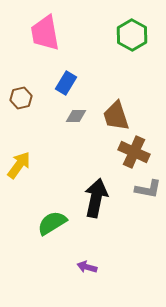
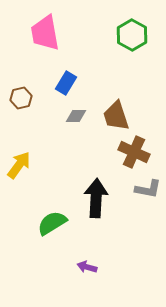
black arrow: rotated 9 degrees counterclockwise
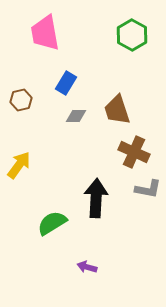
brown hexagon: moved 2 px down
brown trapezoid: moved 1 px right, 6 px up
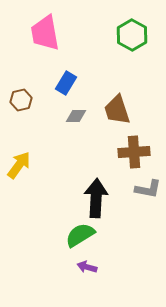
brown cross: rotated 28 degrees counterclockwise
green semicircle: moved 28 px right, 12 px down
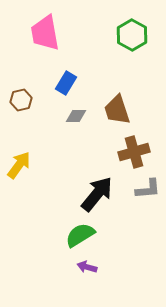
brown cross: rotated 12 degrees counterclockwise
gray L-shape: rotated 16 degrees counterclockwise
black arrow: moved 1 px right, 4 px up; rotated 36 degrees clockwise
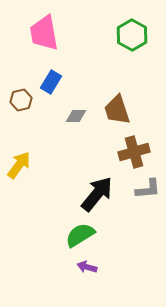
pink trapezoid: moved 1 px left
blue rectangle: moved 15 px left, 1 px up
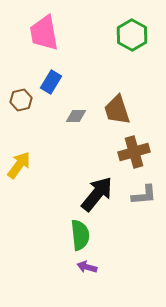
gray L-shape: moved 4 px left, 6 px down
green semicircle: rotated 116 degrees clockwise
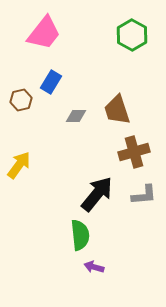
pink trapezoid: rotated 132 degrees counterclockwise
purple arrow: moved 7 px right
